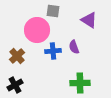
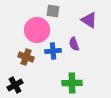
purple semicircle: moved 3 px up
brown cross: moved 9 px right, 1 px down; rotated 28 degrees counterclockwise
green cross: moved 8 px left
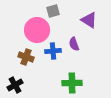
gray square: rotated 24 degrees counterclockwise
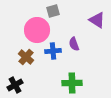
purple triangle: moved 8 px right
brown cross: rotated 21 degrees clockwise
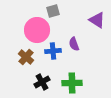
black cross: moved 27 px right, 3 px up
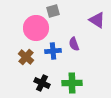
pink circle: moved 1 px left, 2 px up
black cross: moved 1 px down; rotated 35 degrees counterclockwise
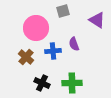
gray square: moved 10 px right
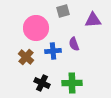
purple triangle: moved 4 px left; rotated 36 degrees counterclockwise
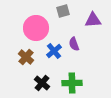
blue cross: moved 1 px right; rotated 35 degrees counterclockwise
black cross: rotated 14 degrees clockwise
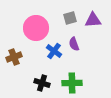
gray square: moved 7 px right, 7 px down
blue cross: rotated 14 degrees counterclockwise
brown cross: moved 12 px left; rotated 28 degrees clockwise
black cross: rotated 21 degrees counterclockwise
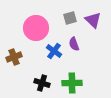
purple triangle: rotated 48 degrees clockwise
